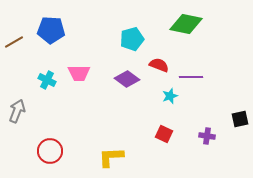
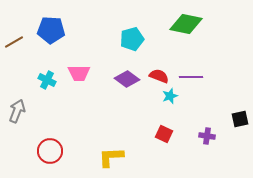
red semicircle: moved 11 px down
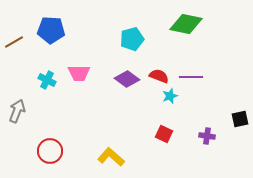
yellow L-shape: rotated 44 degrees clockwise
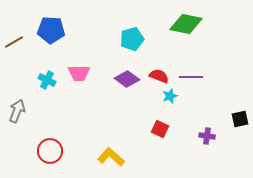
red square: moved 4 px left, 5 px up
